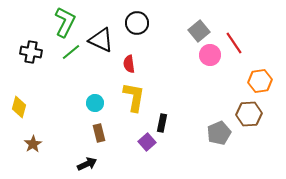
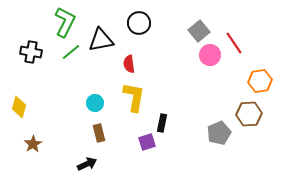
black circle: moved 2 px right
black triangle: rotated 36 degrees counterclockwise
purple square: rotated 24 degrees clockwise
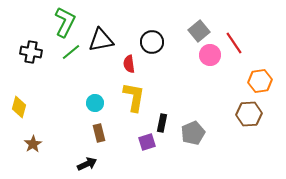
black circle: moved 13 px right, 19 px down
gray pentagon: moved 26 px left
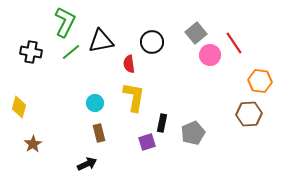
gray square: moved 3 px left, 2 px down
black triangle: moved 1 px down
orange hexagon: rotated 15 degrees clockwise
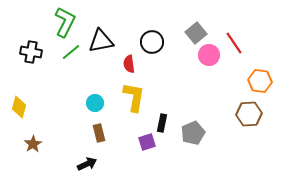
pink circle: moved 1 px left
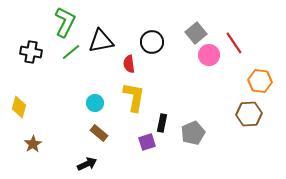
brown rectangle: rotated 36 degrees counterclockwise
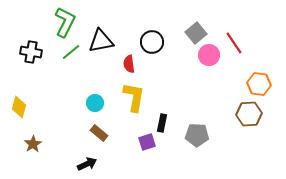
orange hexagon: moved 1 px left, 3 px down
gray pentagon: moved 4 px right, 2 px down; rotated 25 degrees clockwise
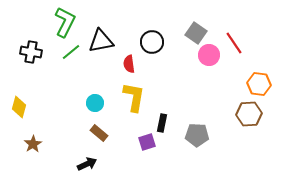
gray square: rotated 15 degrees counterclockwise
